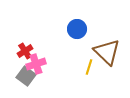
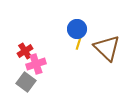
brown triangle: moved 4 px up
yellow line: moved 10 px left, 25 px up
gray square: moved 6 px down
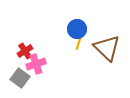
gray square: moved 6 px left, 4 px up
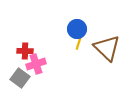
red cross: rotated 35 degrees clockwise
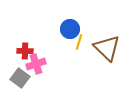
blue circle: moved 7 px left
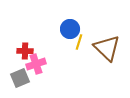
gray square: rotated 30 degrees clockwise
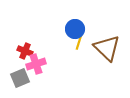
blue circle: moved 5 px right
red cross: rotated 21 degrees clockwise
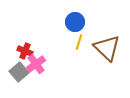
blue circle: moved 7 px up
pink cross: rotated 18 degrees counterclockwise
gray square: moved 1 px left, 6 px up; rotated 18 degrees counterclockwise
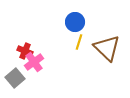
pink cross: moved 2 px left, 2 px up
gray square: moved 4 px left, 6 px down
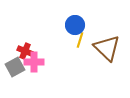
blue circle: moved 3 px down
yellow line: moved 1 px right, 2 px up
pink cross: rotated 36 degrees clockwise
gray square: moved 11 px up; rotated 12 degrees clockwise
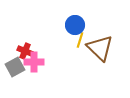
brown triangle: moved 7 px left
